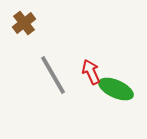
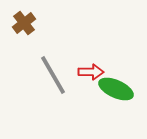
red arrow: rotated 115 degrees clockwise
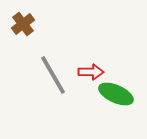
brown cross: moved 1 px left, 1 px down
green ellipse: moved 5 px down
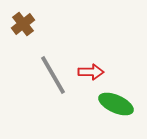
green ellipse: moved 10 px down
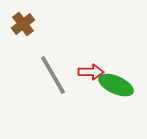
green ellipse: moved 19 px up
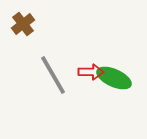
green ellipse: moved 2 px left, 7 px up
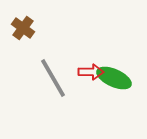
brown cross: moved 4 px down; rotated 15 degrees counterclockwise
gray line: moved 3 px down
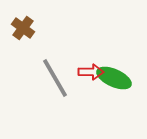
gray line: moved 2 px right
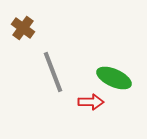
red arrow: moved 30 px down
gray line: moved 2 px left, 6 px up; rotated 9 degrees clockwise
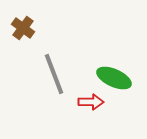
gray line: moved 1 px right, 2 px down
